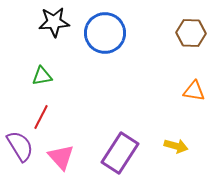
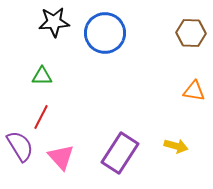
green triangle: rotated 10 degrees clockwise
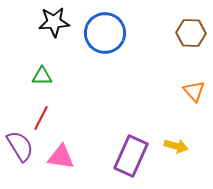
orange triangle: rotated 40 degrees clockwise
red line: moved 1 px down
purple rectangle: moved 11 px right, 3 px down; rotated 9 degrees counterclockwise
pink triangle: rotated 40 degrees counterclockwise
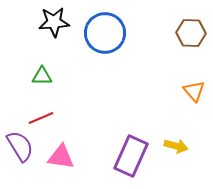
red line: rotated 40 degrees clockwise
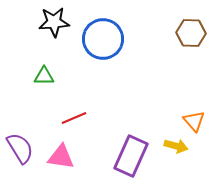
blue circle: moved 2 px left, 6 px down
green triangle: moved 2 px right
orange triangle: moved 30 px down
red line: moved 33 px right
purple semicircle: moved 2 px down
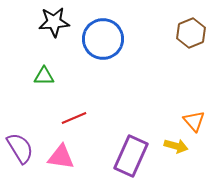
brown hexagon: rotated 24 degrees counterclockwise
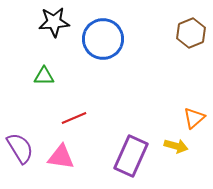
orange triangle: moved 3 px up; rotated 30 degrees clockwise
